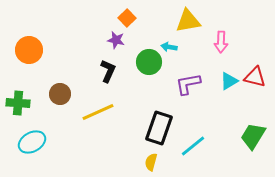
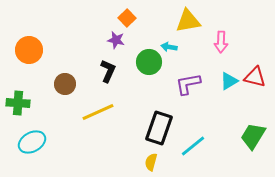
brown circle: moved 5 px right, 10 px up
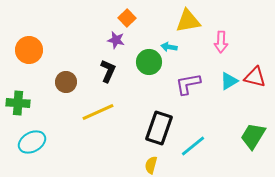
brown circle: moved 1 px right, 2 px up
yellow semicircle: moved 3 px down
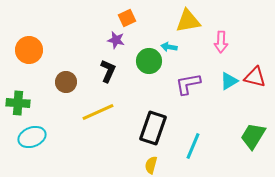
orange square: rotated 18 degrees clockwise
green circle: moved 1 px up
black rectangle: moved 6 px left
cyan ellipse: moved 5 px up; rotated 8 degrees clockwise
cyan line: rotated 28 degrees counterclockwise
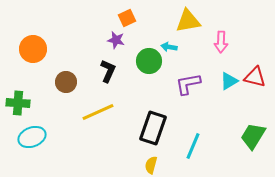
orange circle: moved 4 px right, 1 px up
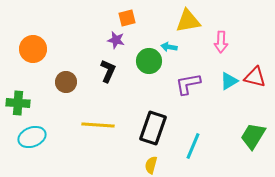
orange square: rotated 12 degrees clockwise
yellow line: moved 13 px down; rotated 28 degrees clockwise
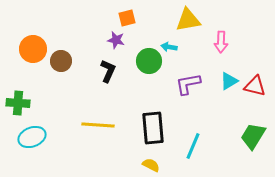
yellow triangle: moved 1 px up
red triangle: moved 9 px down
brown circle: moved 5 px left, 21 px up
black rectangle: rotated 24 degrees counterclockwise
yellow semicircle: rotated 102 degrees clockwise
